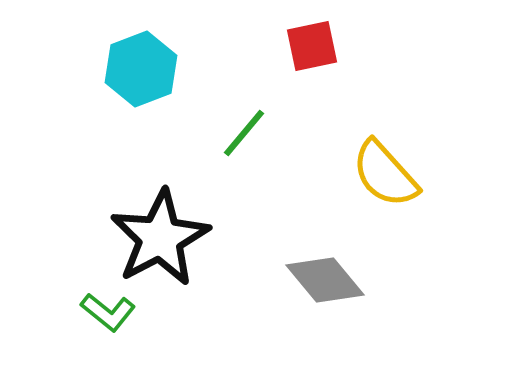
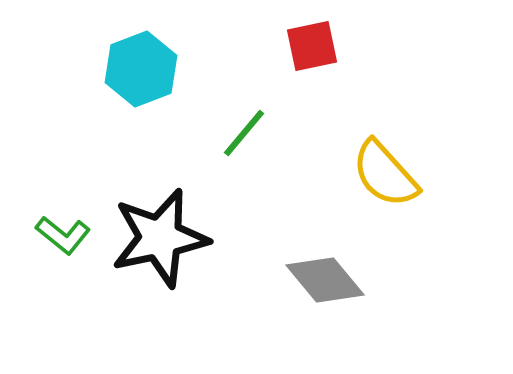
black star: rotated 16 degrees clockwise
green L-shape: moved 45 px left, 77 px up
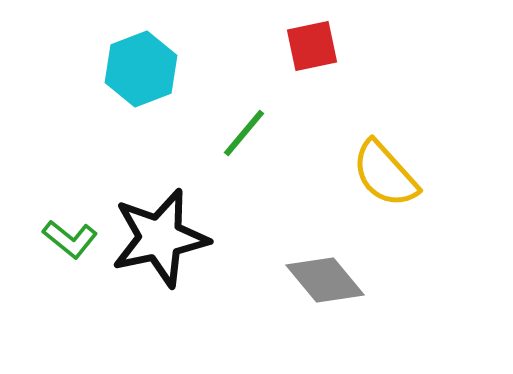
green L-shape: moved 7 px right, 4 px down
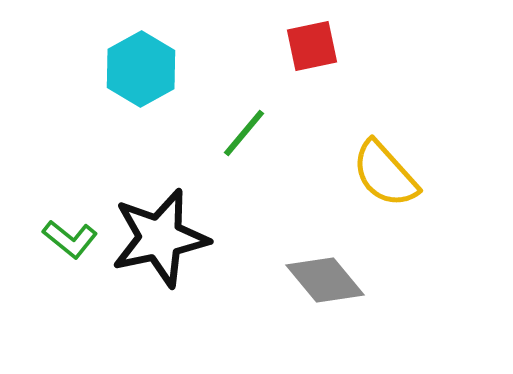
cyan hexagon: rotated 8 degrees counterclockwise
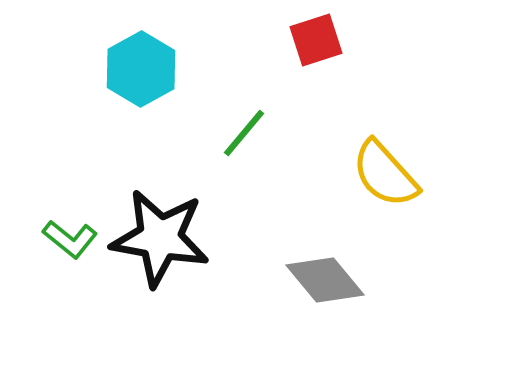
red square: moved 4 px right, 6 px up; rotated 6 degrees counterclockwise
black star: rotated 22 degrees clockwise
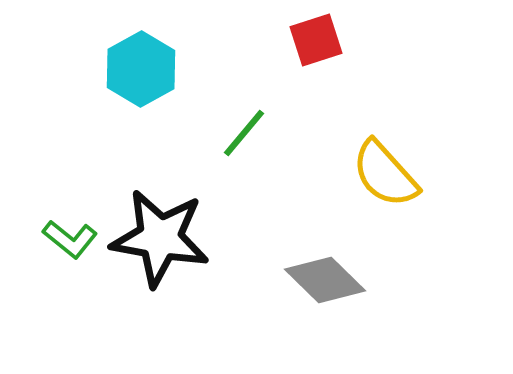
gray diamond: rotated 6 degrees counterclockwise
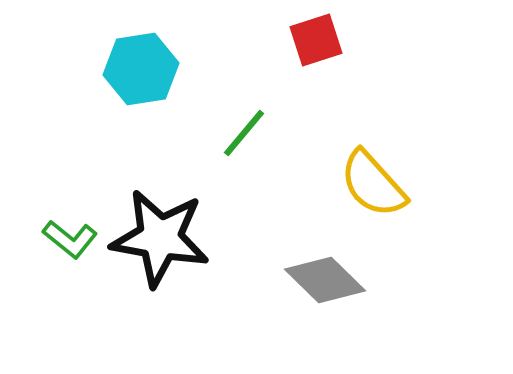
cyan hexagon: rotated 20 degrees clockwise
yellow semicircle: moved 12 px left, 10 px down
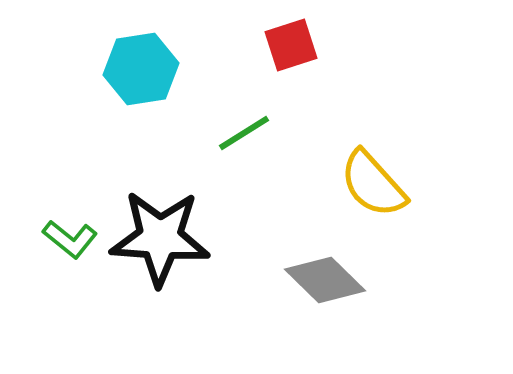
red square: moved 25 px left, 5 px down
green line: rotated 18 degrees clockwise
black star: rotated 6 degrees counterclockwise
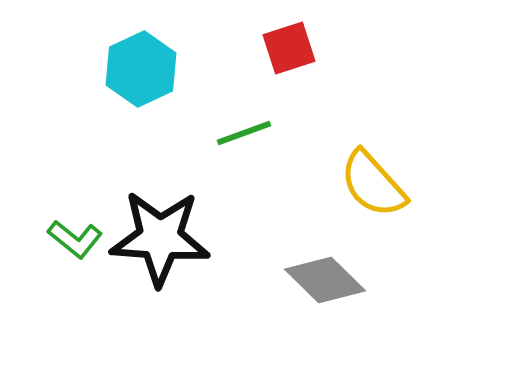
red square: moved 2 px left, 3 px down
cyan hexagon: rotated 16 degrees counterclockwise
green line: rotated 12 degrees clockwise
green L-shape: moved 5 px right
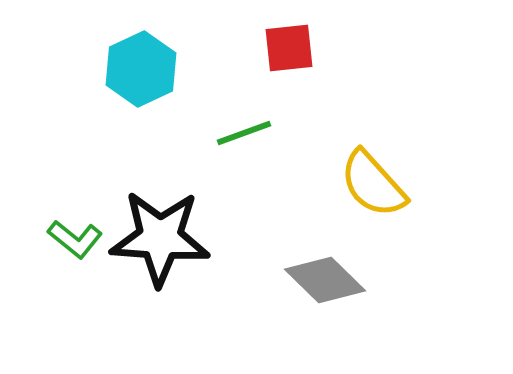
red square: rotated 12 degrees clockwise
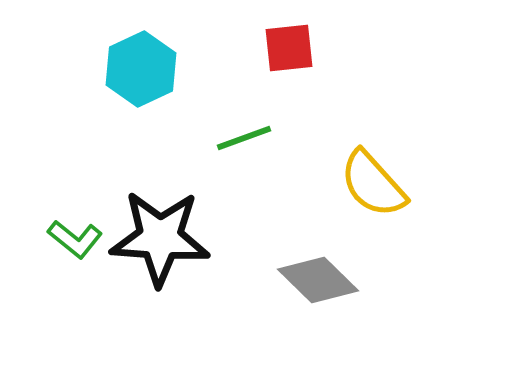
green line: moved 5 px down
gray diamond: moved 7 px left
